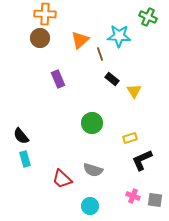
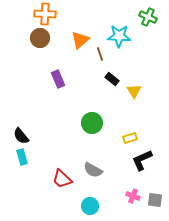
cyan rectangle: moved 3 px left, 2 px up
gray semicircle: rotated 12 degrees clockwise
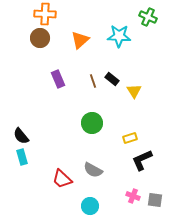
brown line: moved 7 px left, 27 px down
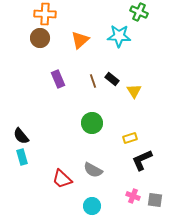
green cross: moved 9 px left, 5 px up
cyan circle: moved 2 px right
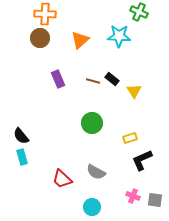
brown line: rotated 56 degrees counterclockwise
gray semicircle: moved 3 px right, 2 px down
cyan circle: moved 1 px down
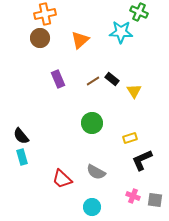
orange cross: rotated 15 degrees counterclockwise
cyan star: moved 2 px right, 4 px up
brown line: rotated 48 degrees counterclockwise
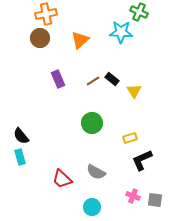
orange cross: moved 1 px right
cyan rectangle: moved 2 px left
